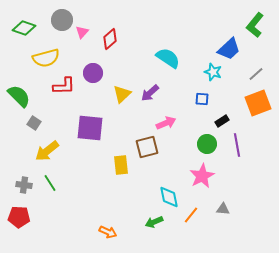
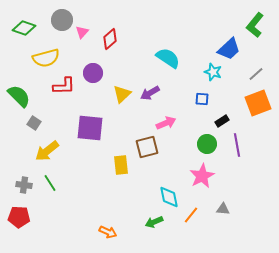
purple arrow: rotated 12 degrees clockwise
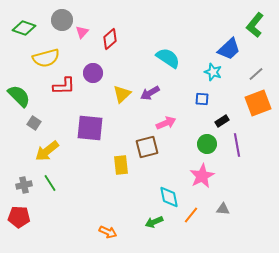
gray cross: rotated 21 degrees counterclockwise
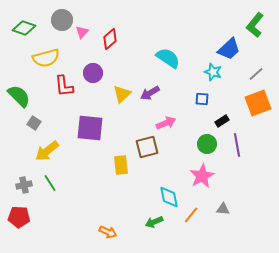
red L-shape: rotated 85 degrees clockwise
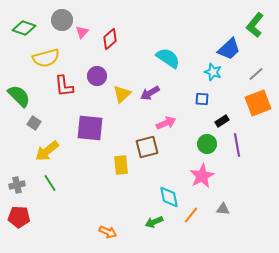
purple circle: moved 4 px right, 3 px down
gray cross: moved 7 px left
